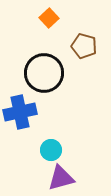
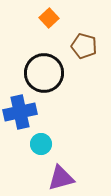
cyan circle: moved 10 px left, 6 px up
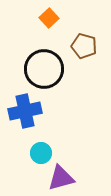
black circle: moved 4 px up
blue cross: moved 5 px right, 1 px up
cyan circle: moved 9 px down
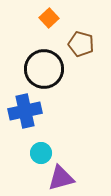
brown pentagon: moved 3 px left, 2 px up
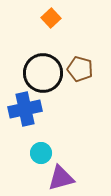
orange square: moved 2 px right
brown pentagon: moved 1 px left, 25 px down
black circle: moved 1 px left, 4 px down
blue cross: moved 2 px up
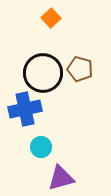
cyan circle: moved 6 px up
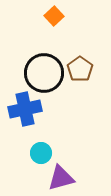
orange square: moved 3 px right, 2 px up
brown pentagon: rotated 20 degrees clockwise
black circle: moved 1 px right
cyan circle: moved 6 px down
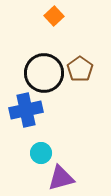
blue cross: moved 1 px right, 1 px down
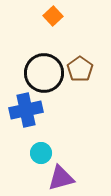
orange square: moved 1 px left
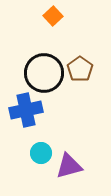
purple triangle: moved 8 px right, 12 px up
